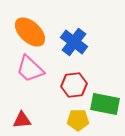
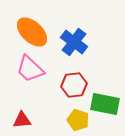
orange ellipse: moved 2 px right
yellow pentagon: rotated 20 degrees clockwise
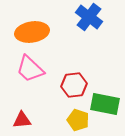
orange ellipse: rotated 52 degrees counterclockwise
blue cross: moved 15 px right, 25 px up
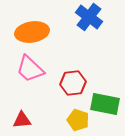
red hexagon: moved 1 px left, 2 px up
